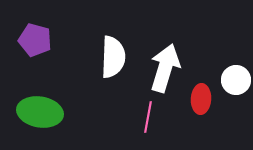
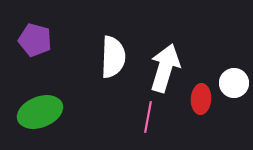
white circle: moved 2 px left, 3 px down
green ellipse: rotated 30 degrees counterclockwise
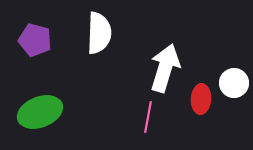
white semicircle: moved 14 px left, 24 px up
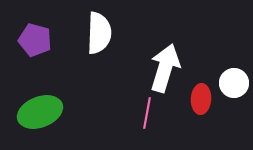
pink line: moved 1 px left, 4 px up
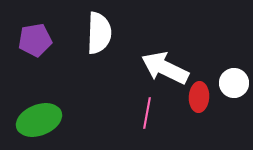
purple pentagon: rotated 24 degrees counterclockwise
white arrow: rotated 81 degrees counterclockwise
red ellipse: moved 2 px left, 2 px up
green ellipse: moved 1 px left, 8 px down
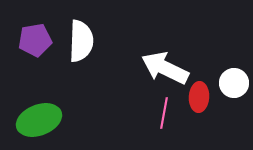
white semicircle: moved 18 px left, 8 px down
pink line: moved 17 px right
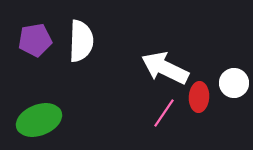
pink line: rotated 24 degrees clockwise
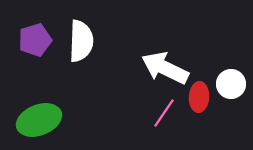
purple pentagon: rotated 8 degrees counterclockwise
white circle: moved 3 px left, 1 px down
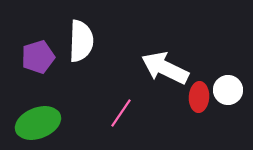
purple pentagon: moved 3 px right, 17 px down
white circle: moved 3 px left, 6 px down
pink line: moved 43 px left
green ellipse: moved 1 px left, 3 px down
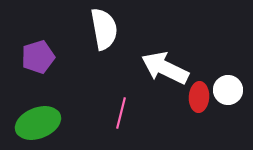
white semicircle: moved 23 px right, 12 px up; rotated 12 degrees counterclockwise
pink line: rotated 20 degrees counterclockwise
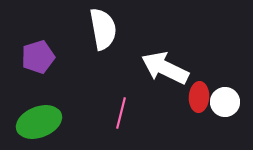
white semicircle: moved 1 px left
white circle: moved 3 px left, 12 px down
green ellipse: moved 1 px right, 1 px up
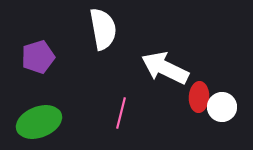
white circle: moved 3 px left, 5 px down
